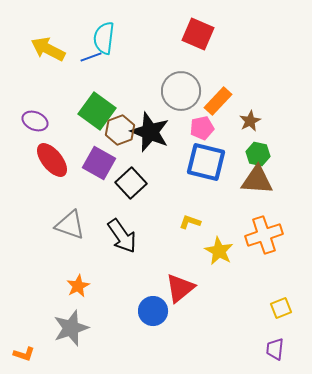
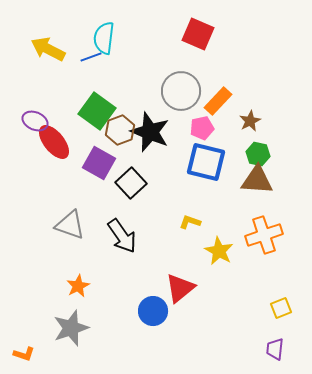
red ellipse: moved 2 px right, 18 px up
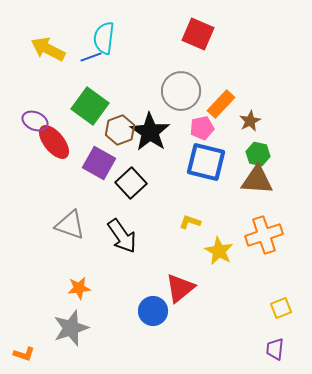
orange rectangle: moved 3 px right, 3 px down
green square: moved 7 px left, 5 px up
black star: rotated 12 degrees clockwise
orange star: moved 1 px right, 2 px down; rotated 20 degrees clockwise
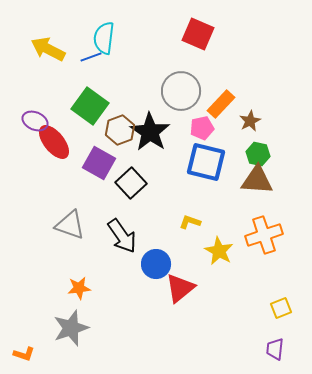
blue circle: moved 3 px right, 47 px up
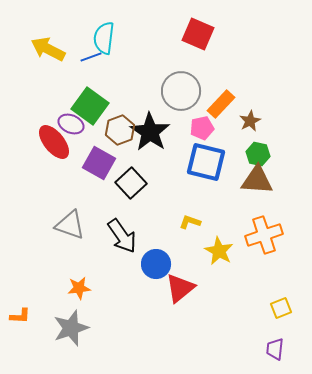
purple ellipse: moved 36 px right, 3 px down
orange L-shape: moved 4 px left, 38 px up; rotated 15 degrees counterclockwise
